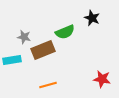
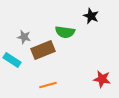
black star: moved 1 px left, 2 px up
green semicircle: rotated 30 degrees clockwise
cyan rectangle: rotated 42 degrees clockwise
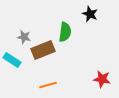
black star: moved 1 px left, 2 px up
green semicircle: rotated 90 degrees counterclockwise
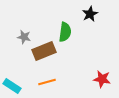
black star: rotated 21 degrees clockwise
brown rectangle: moved 1 px right, 1 px down
cyan rectangle: moved 26 px down
orange line: moved 1 px left, 3 px up
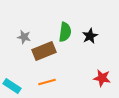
black star: moved 22 px down
red star: moved 1 px up
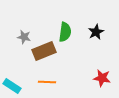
black star: moved 6 px right, 4 px up
orange line: rotated 18 degrees clockwise
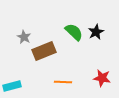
green semicircle: moved 9 px right; rotated 54 degrees counterclockwise
gray star: rotated 16 degrees clockwise
orange line: moved 16 px right
cyan rectangle: rotated 48 degrees counterclockwise
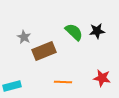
black star: moved 1 px right, 1 px up; rotated 21 degrees clockwise
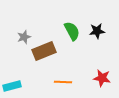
green semicircle: moved 2 px left, 1 px up; rotated 18 degrees clockwise
gray star: rotated 24 degrees clockwise
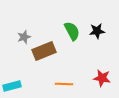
orange line: moved 1 px right, 2 px down
